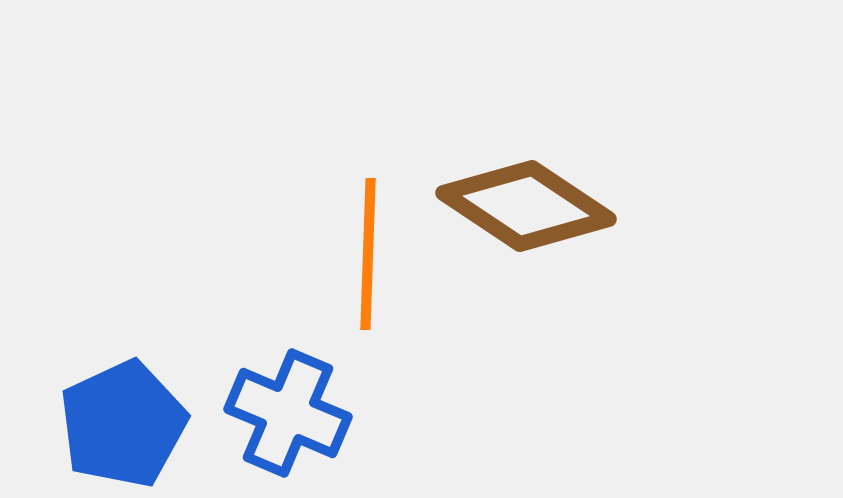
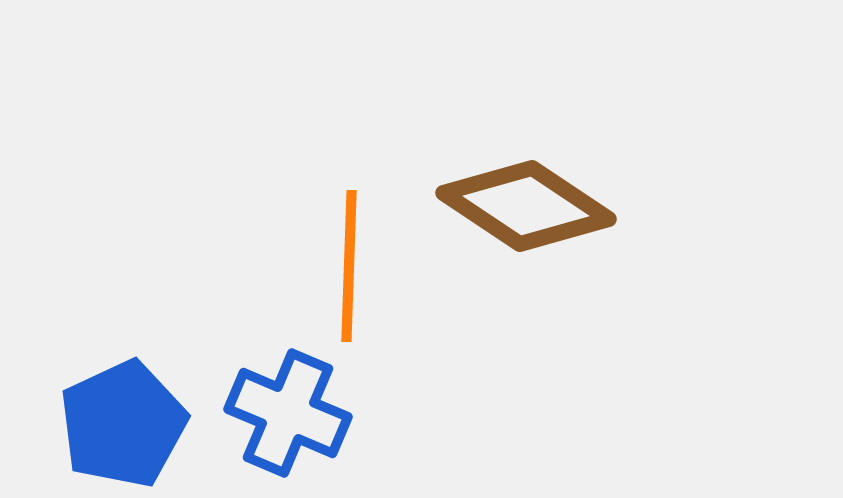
orange line: moved 19 px left, 12 px down
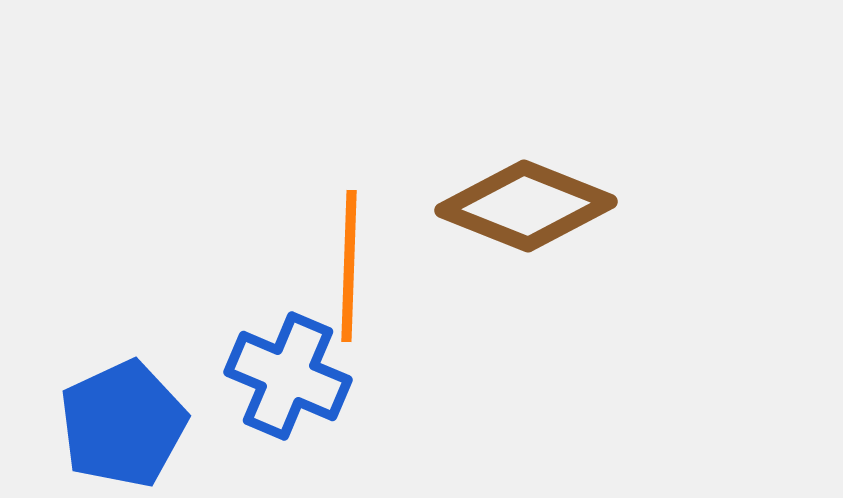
brown diamond: rotated 12 degrees counterclockwise
blue cross: moved 37 px up
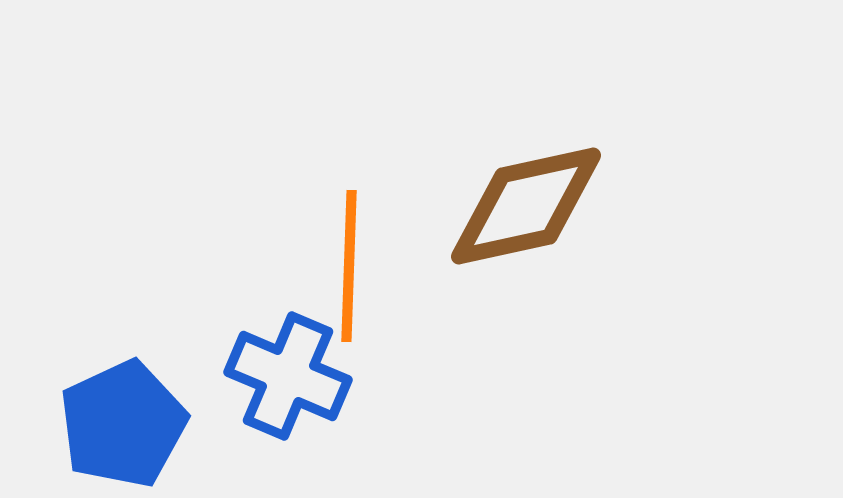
brown diamond: rotated 34 degrees counterclockwise
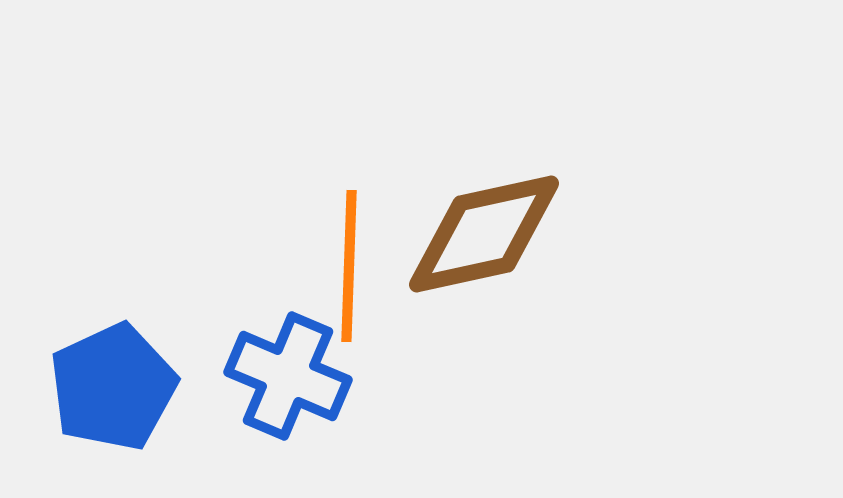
brown diamond: moved 42 px left, 28 px down
blue pentagon: moved 10 px left, 37 px up
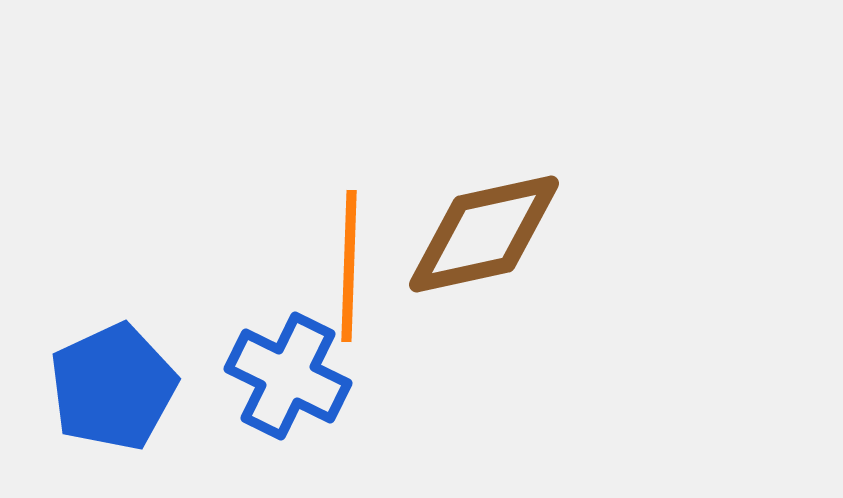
blue cross: rotated 3 degrees clockwise
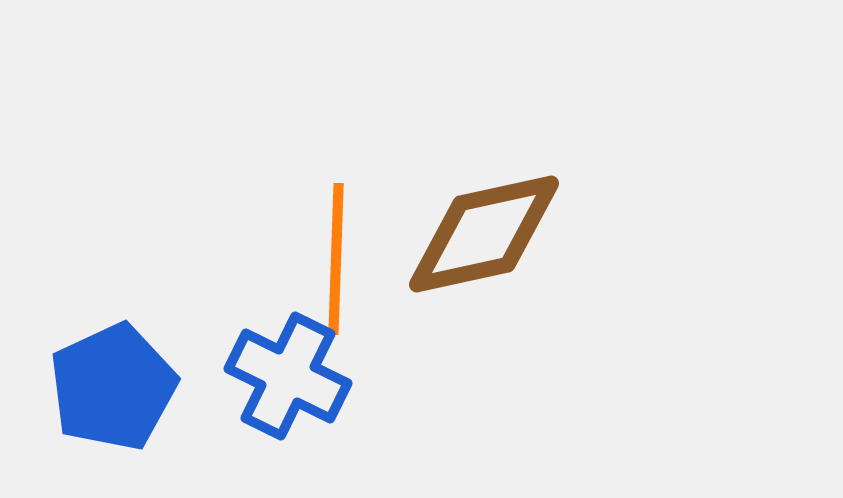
orange line: moved 13 px left, 7 px up
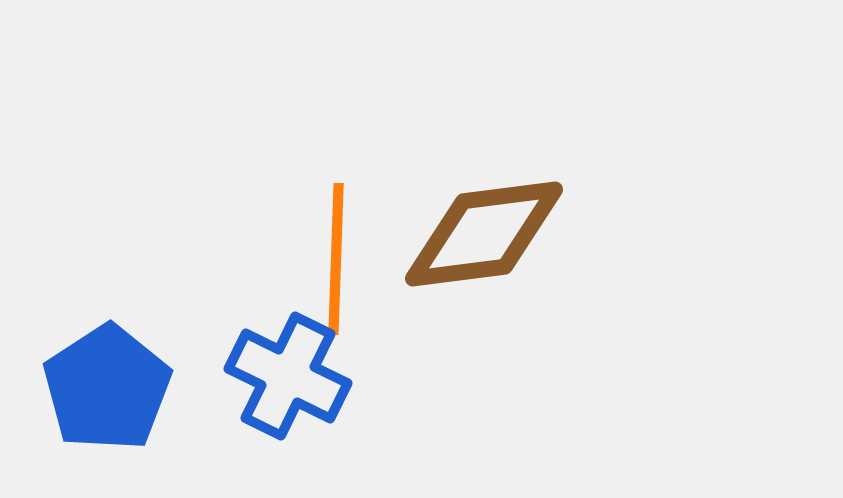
brown diamond: rotated 5 degrees clockwise
blue pentagon: moved 6 px left, 1 px down; rotated 8 degrees counterclockwise
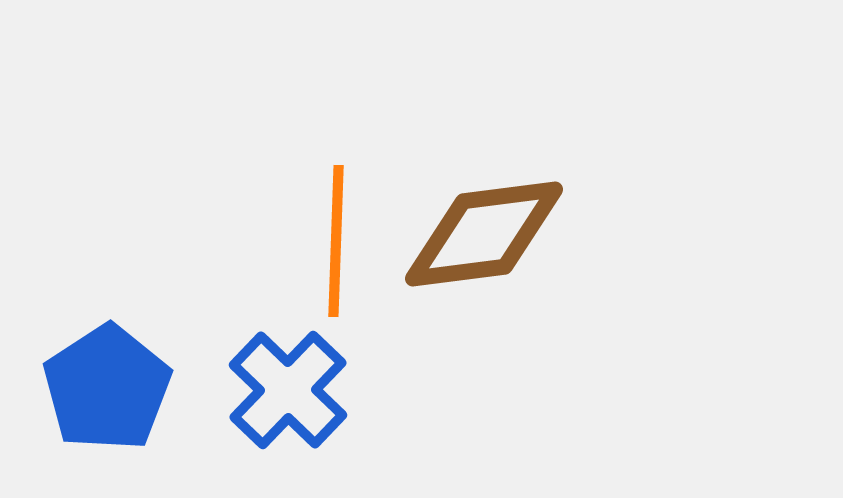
orange line: moved 18 px up
blue cross: moved 14 px down; rotated 18 degrees clockwise
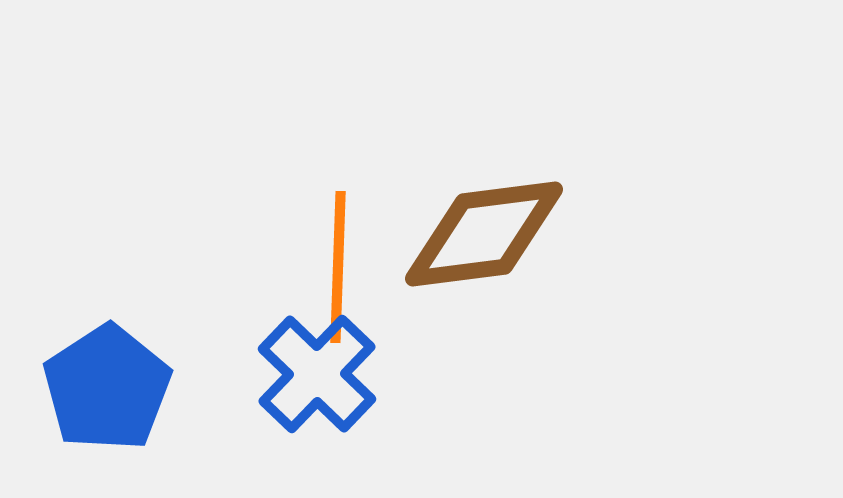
orange line: moved 2 px right, 26 px down
blue cross: moved 29 px right, 16 px up
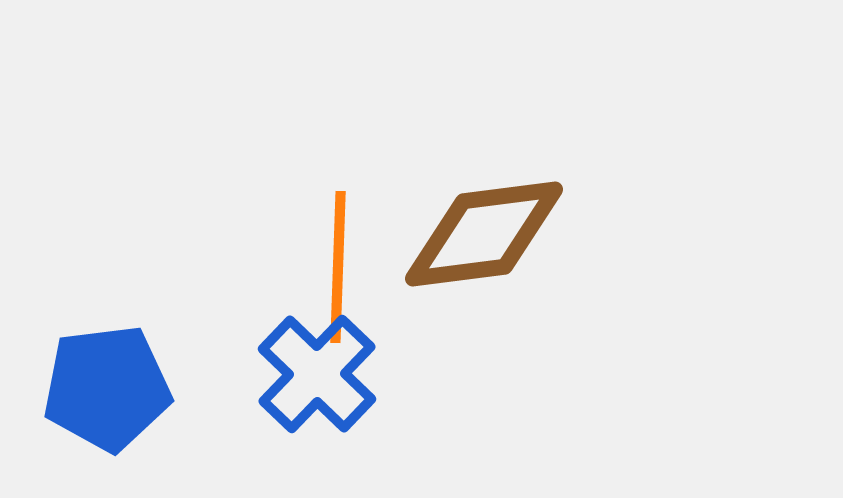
blue pentagon: rotated 26 degrees clockwise
